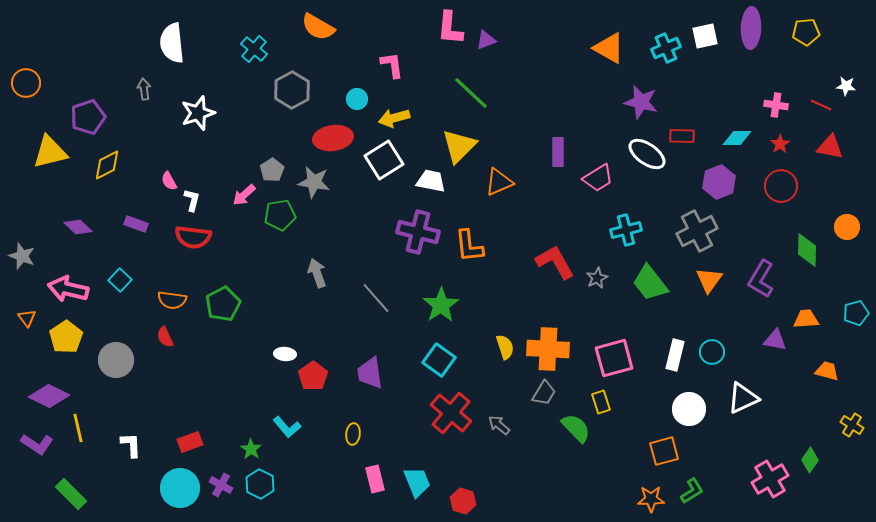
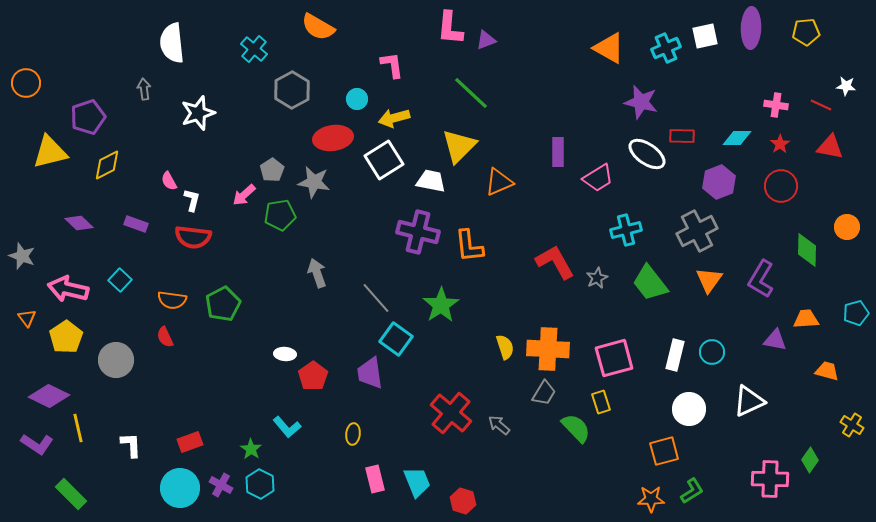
purple diamond at (78, 227): moved 1 px right, 4 px up
cyan square at (439, 360): moved 43 px left, 21 px up
white triangle at (743, 398): moved 6 px right, 3 px down
pink cross at (770, 479): rotated 33 degrees clockwise
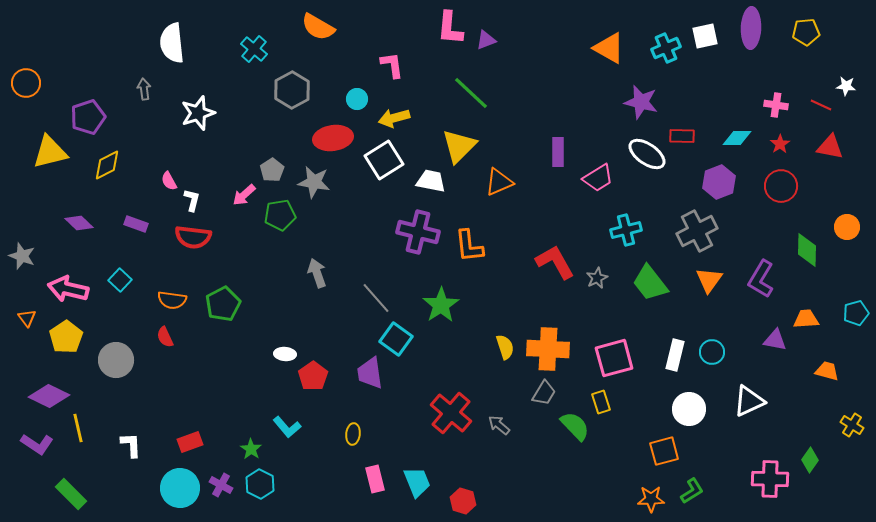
green semicircle at (576, 428): moved 1 px left, 2 px up
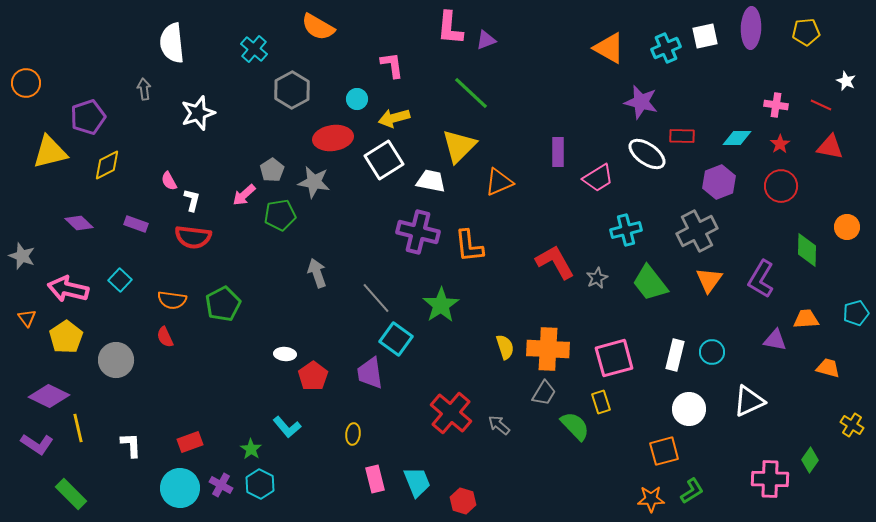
white star at (846, 86): moved 5 px up; rotated 18 degrees clockwise
orange trapezoid at (827, 371): moved 1 px right, 3 px up
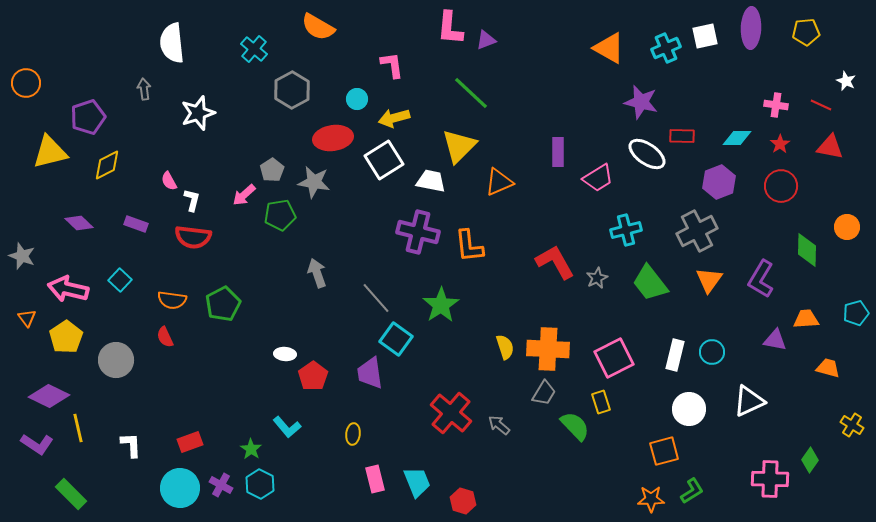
pink square at (614, 358): rotated 12 degrees counterclockwise
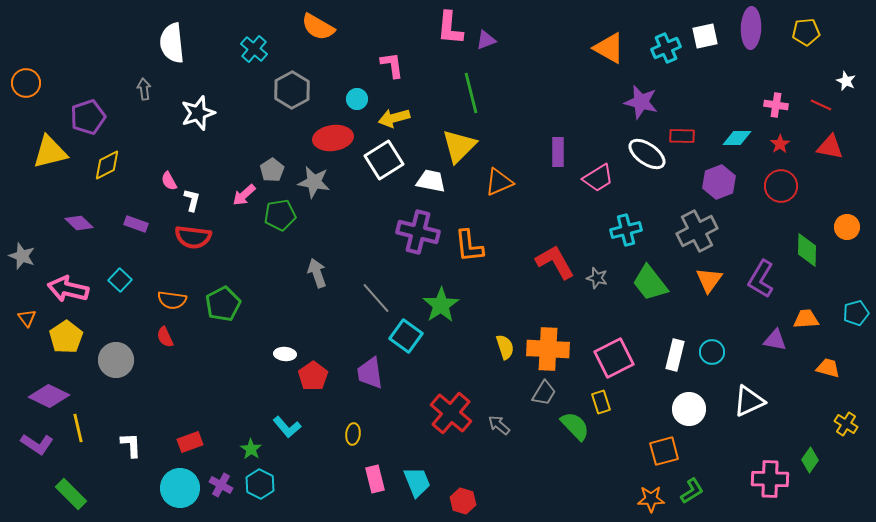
green line at (471, 93): rotated 33 degrees clockwise
gray star at (597, 278): rotated 30 degrees counterclockwise
cyan square at (396, 339): moved 10 px right, 3 px up
yellow cross at (852, 425): moved 6 px left, 1 px up
